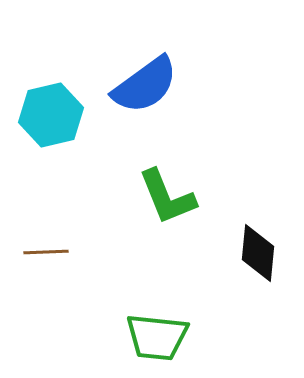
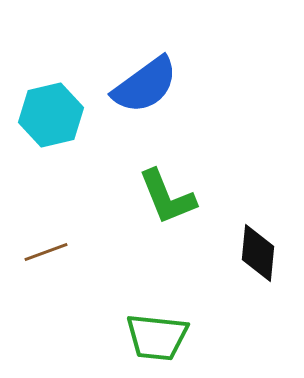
brown line: rotated 18 degrees counterclockwise
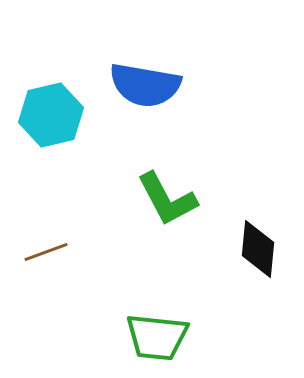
blue semicircle: rotated 46 degrees clockwise
green L-shape: moved 2 px down; rotated 6 degrees counterclockwise
black diamond: moved 4 px up
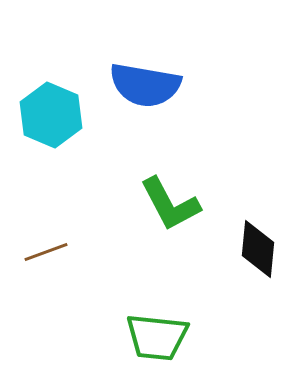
cyan hexagon: rotated 24 degrees counterclockwise
green L-shape: moved 3 px right, 5 px down
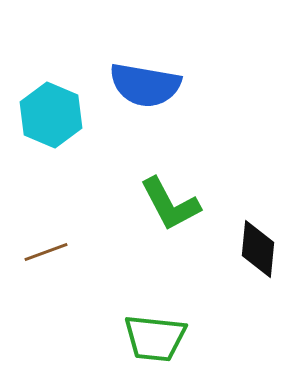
green trapezoid: moved 2 px left, 1 px down
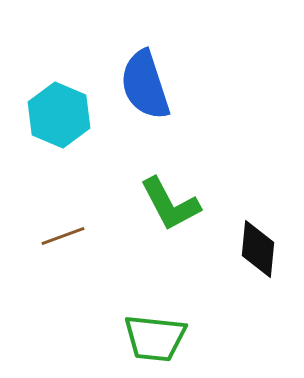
blue semicircle: rotated 62 degrees clockwise
cyan hexagon: moved 8 px right
brown line: moved 17 px right, 16 px up
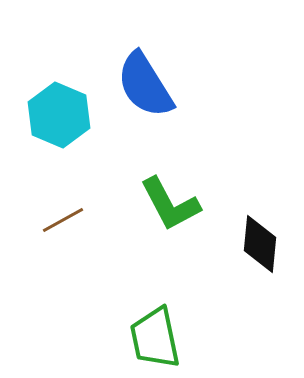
blue semicircle: rotated 14 degrees counterclockwise
brown line: moved 16 px up; rotated 9 degrees counterclockwise
black diamond: moved 2 px right, 5 px up
green trapezoid: rotated 72 degrees clockwise
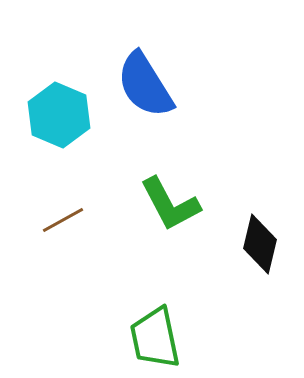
black diamond: rotated 8 degrees clockwise
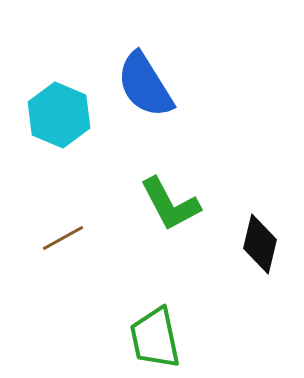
brown line: moved 18 px down
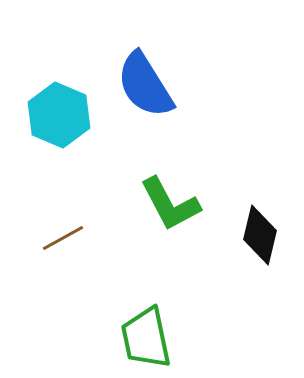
black diamond: moved 9 px up
green trapezoid: moved 9 px left
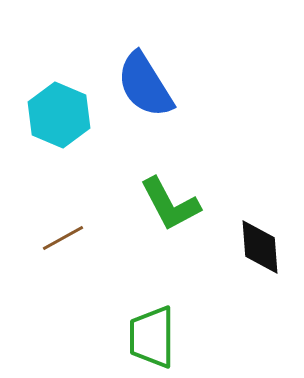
black diamond: moved 12 px down; rotated 18 degrees counterclockwise
green trapezoid: moved 6 px right, 1 px up; rotated 12 degrees clockwise
